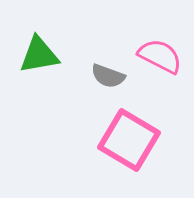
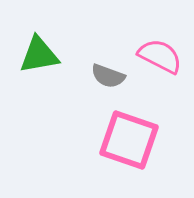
pink square: rotated 12 degrees counterclockwise
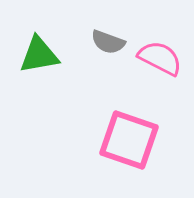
pink semicircle: moved 2 px down
gray semicircle: moved 34 px up
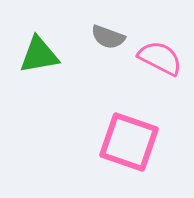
gray semicircle: moved 5 px up
pink square: moved 2 px down
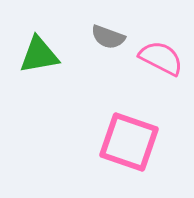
pink semicircle: moved 1 px right
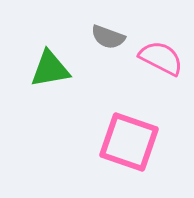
green triangle: moved 11 px right, 14 px down
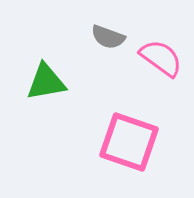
pink semicircle: rotated 9 degrees clockwise
green triangle: moved 4 px left, 13 px down
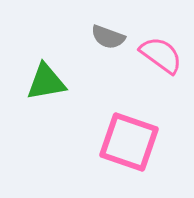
pink semicircle: moved 3 px up
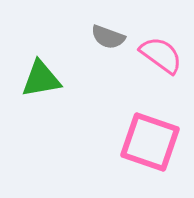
green triangle: moved 5 px left, 3 px up
pink square: moved 21 px right
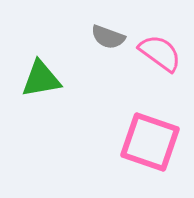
pink semicircle: moved 1 px left, 2 px up
